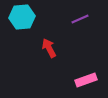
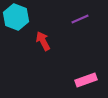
cyan hexagon: moved 6 px left; rotated 25 degrees clockwise
red arrow: moved 6 px left, 7 px up
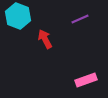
cyan hexagon: moved 2 px right, 1 px up
red arrow: moved 2 px right, 2 px up
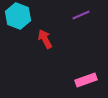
purple line: moved 1 px right, 4 px up
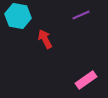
cyan hexagon: rotated 10 degrees counterclockwise
pink rectangle: rotated 15 degrees counterclockwise
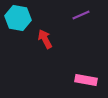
cyan hexagon: moved 2 px down
pink rectangle: rotated 45 degrees clockwise
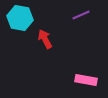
cyan hexagon: moved 2 px right
